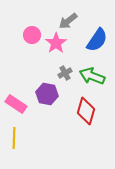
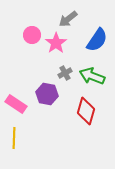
gray arrow: moved 2 px up
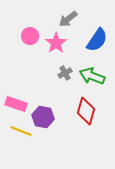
pink circle: moved 2 px left, 1 px down
purple hexagon: moved 4 px left, 23 px down
pink rectangle: rotated 15 degrees counterclockwise
yellow line: moved 7 px right, 7 px up; rotated 70 degrees counterclockwise
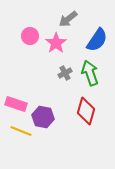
green arrow: moved 2 px left, 3 px up; rotated 50 degrees clockwise
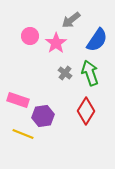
gray arrow: moved 3 px right, 1 px down
gray cross: rotated 24 degrees counterclockwise
pink rectangle: moved 2 px right, 4 px up
red diamond: rotated 16 degrees clockwise
purple hexagon: moved 1 px up; rotated 20 degrees counterclockwise
yellow line: moved 2 px right, 3 px down
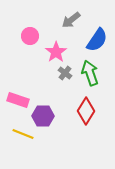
pink star: moved 9 px down
purple hexagon: rotated 10 degrees clockwise
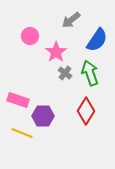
yellow line: moved 1 px left, 1 px up
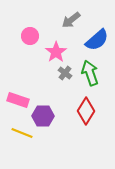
blue semicircle: rotated 15 degrees clockwise
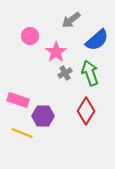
gray cross: rotated 24 degrees clockwise
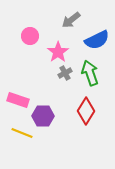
blue semicircle: rotated 15 degrees clockwise
pink star: moved 2 px right
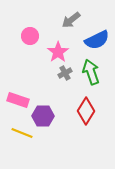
green arrow: moved 1 px right, 1 px up
